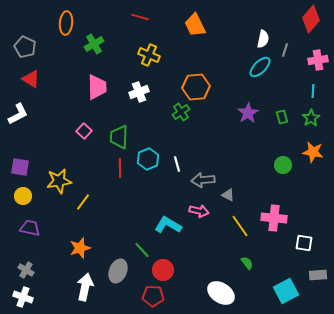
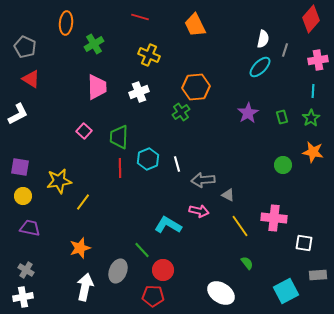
white cross at (23, 297): rotated 30 degrees counterclockwise
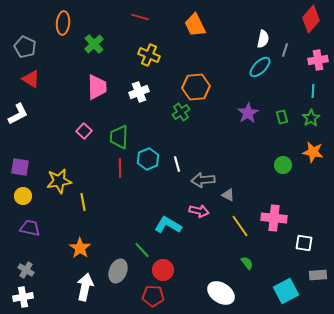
orange ellipse at (66, 23): moved 3 px left
green cross at (94, 44): rotated 12 degrees counterclockwise
yellow line at (83, 202): rotated 48 degrees counterclockwise
orange star at (80, 248): rotated 20 degrees counterclockwise
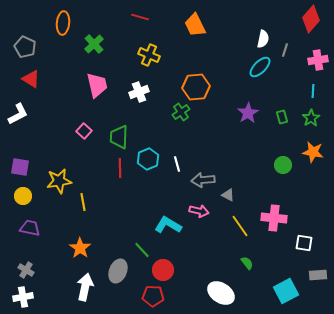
pink trapezoid at (97, 87): moved 2 px up; rotated 12 degrees counterclockwise
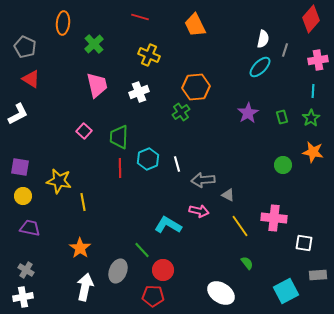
yellow star at (59, 181): rotated 20 degrees clockwise
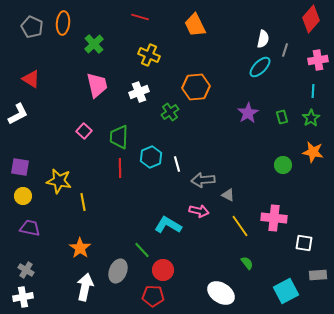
gray pentagon at (25, 47): moved 7 px right, 20 px up
green cross at (181, 112): moved 11 px left
cyan hexagon at (148, 159): moved 3 px right, 2 px up
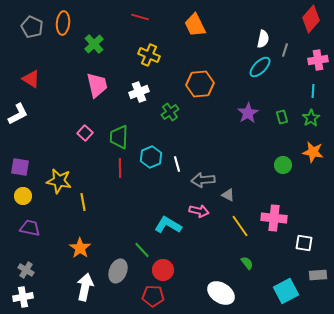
orange hexagon at (196, 87): moved 4 px right, 3 px up
pink square at (84, 131): moved 1 px right, 2 px down
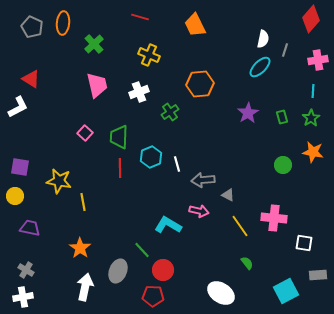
white L-shape at (18, 114): moved 7 px up
yellow circle at (23, 196): moved 8 px left
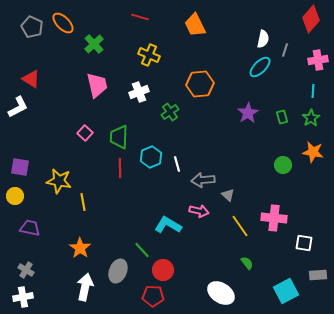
orange ellipse at (63, 23): rotated 50 degrees counterclockwise
gray triangle at (228, 195): rotated 16 degrees clockwise
